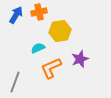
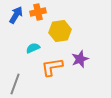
orange cross: moved 1 px left
cyan semicircle: moved 5 px left
orange L-shape: moved 1 px right, 1 px up; rotated 15 degrees clockwise
gray line: moved 2 px down
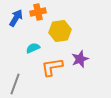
blue arrow: moved 3 px down
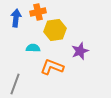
blue arrow: rotated 24 degrees counterclockwise
yellow hexagon: moved 5 px left, 1 px up
cyan semicircle: rotated 24 degrees clockwise
purple star: moved 8 px up
orange L-shape: rotated 30 degrees clockwise
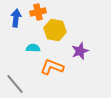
yellow hexagon: rotated 20 degrees clockwise
gray line: rotated 60 degrees counterclockwise
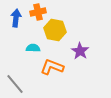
purple star: rotated 18 degrees counterclockwise
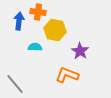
orange cross: rotated 21 degrees clockwise
blue arrow: moved 3 px right, 3 px down
cyan semicircle: moved 2 px right, 1 px up
orange L-shape: moved 15 px right, 8 px down
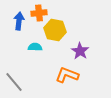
orange cross: moved 1 px right, 1 px down; rotated 14 degrees counterclockwise
gray line: moved 1 px left, 2 px up
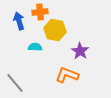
orange cross: moved 1 px right, 1 px up
blue arrow: rotated 24 degrees counterclockwise
gray line: moved 1 px right, 1 px down
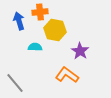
orange L-shape: rotated 15 degrees clockwise
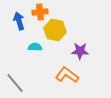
purple star: rotated 30 degrees counterclockwise
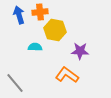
blue arrow: moved 6 px up
